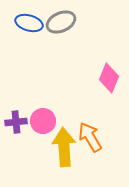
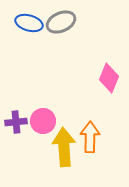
orange arrow: rotated 32 degrees clockwise
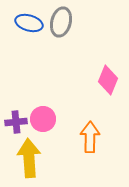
gray ellipse: rotated 52 degrees counterclockwise
pink diamond: moved 1 px left, 2 px down
pink circle: moved 2 px up
yellow arrow: moved 35 px left, 11 px down
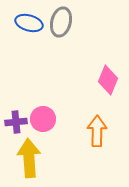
orange arrow: moved 7 px right, 6 px up
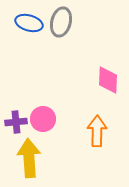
pink diamond: rotated 20 degrees counterclockwise
